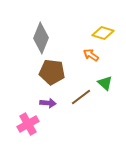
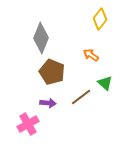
yellow diamond: moved 3 px left, 14 px up; rotated 70 degrees counterclockwise
brown pentagon: rotated 15 degrees clockwise
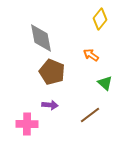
gray diamond: rotated 32 degrees counterclockwise
brown line: moved 9 px right, 18 px down
purple arrow: moved 2 px right, 2 px down
pink cross: moved 1 px left; rotated 30 degrees clockwise
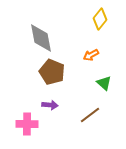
orange arrow: rotated 63 degrees counterclockwise
green triangle: moved 1 px left
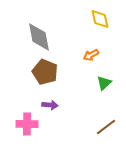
yellow diamond: rotated 50 degrees counterclockwise
gray diamond: moved 2 px left, 1 px up
brown pentagon: moved 7 px left
green triangle: rotated 35 degrees clockwise
brown line: moved 16 px right, 12 px down
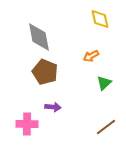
orange arrow: moved 1 px down
purple arrow: moved 3 px right, 2 px down
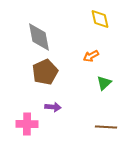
brown pentagon: rotated 25 degrees clockwise
brown line: rotated 40 degrees clockwise
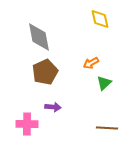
orange arrow: moved 7 px down
brown line: moved 1 px right, 1 px down
